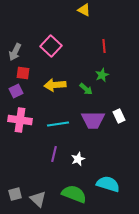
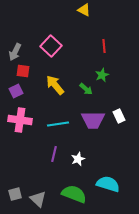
red square: moved 2 px up
yellow arrow: rotated 55 degrees clockwise
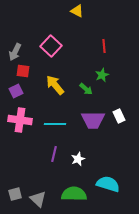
yellow triangle: moved 7 px left, 1 px down
cyan line: moved 3 px left; rotated 10 degrees clockwise
green semicircle: rotated 20 degrees counterclockwise
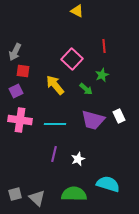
pink square: moved 21 px right, 13 px down
purple trapezoid: rotated 15 degrees clockwise
gray triangle: moved 1 px left, 1 px up
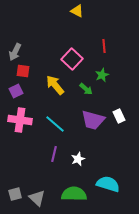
cyan line: rotated 40 degrees clockwise
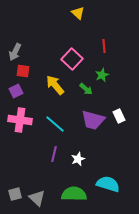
yellow triangle: moved 1 px right, 2 px down; rotated 16 degrees clockwise
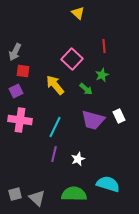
cyan line: moved 3 px down; rotated 75 degrees clockwise
